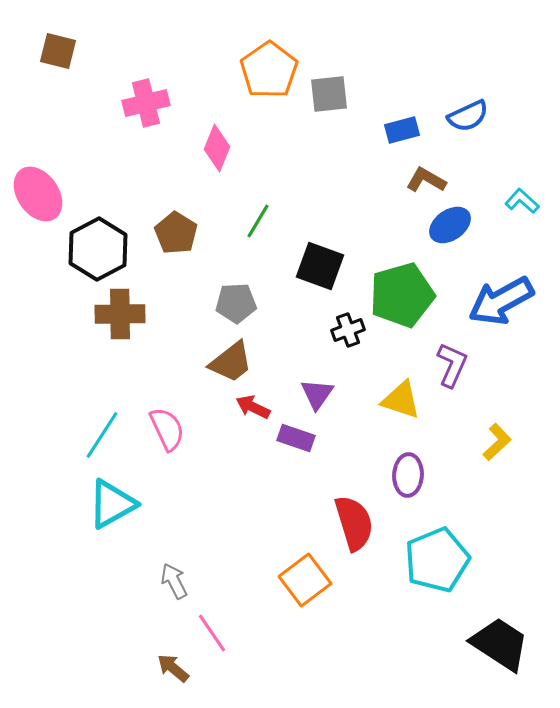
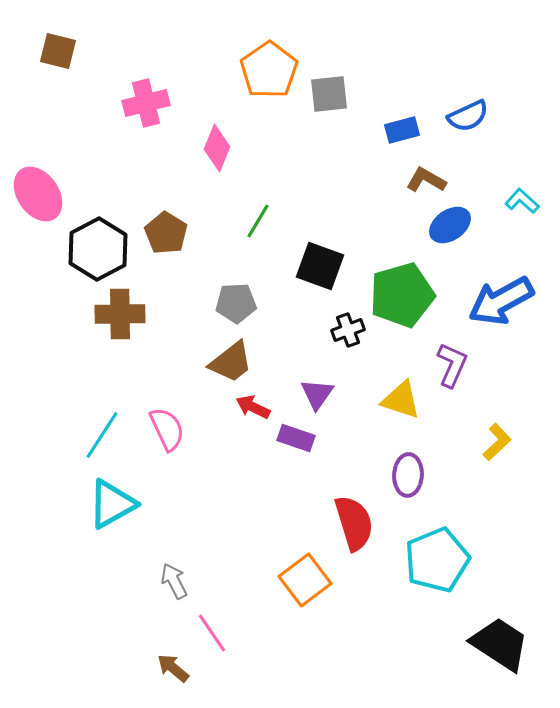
brown pentagon: moved 10 px left
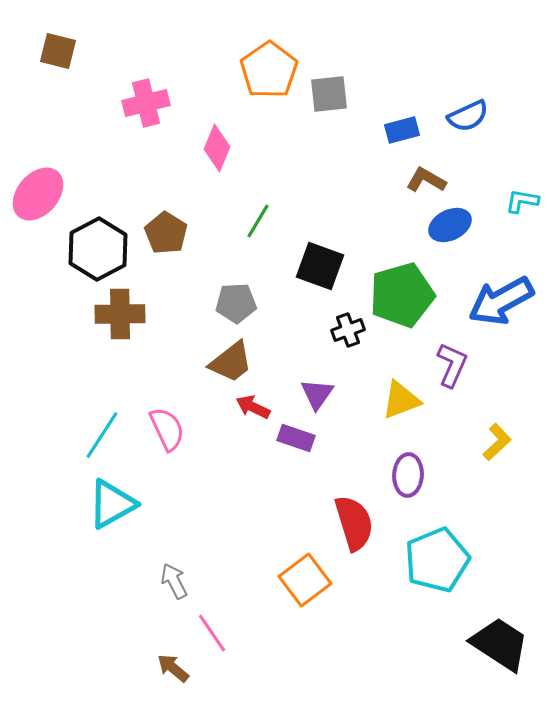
pink ellipse: rotated 76 degrees clockwise
cyan L-shape: rotated 32 degrees counterclockwise
blue ellipse: rotated 9 degrees clockwise
yellow triangle: rotated 39 degrees counterclockwise
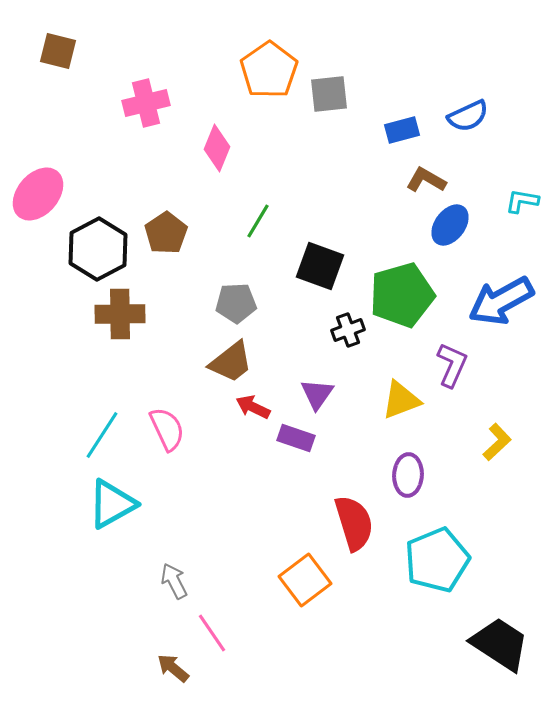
blue ellipse: rotated 27 degrees counterclockwise
brown pentagon: rotated 6 degrees clockwise
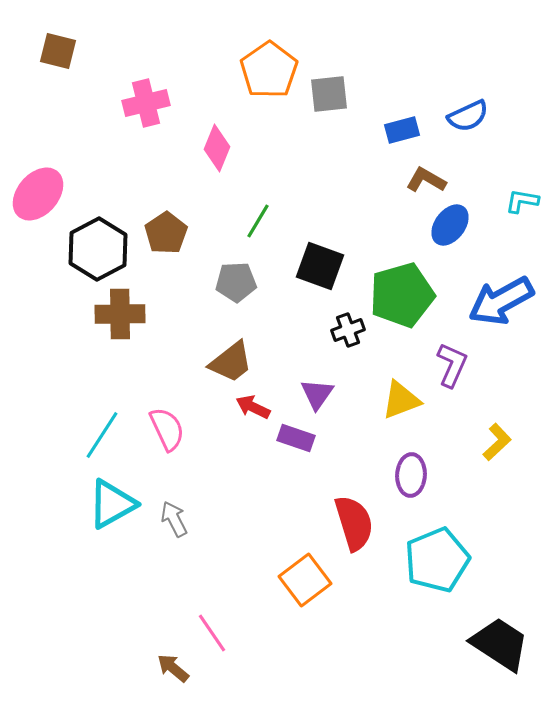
gray pentagon: moved 21 px up
purple ellipse: moved 3 px right
gray arrow: moved 62 px up
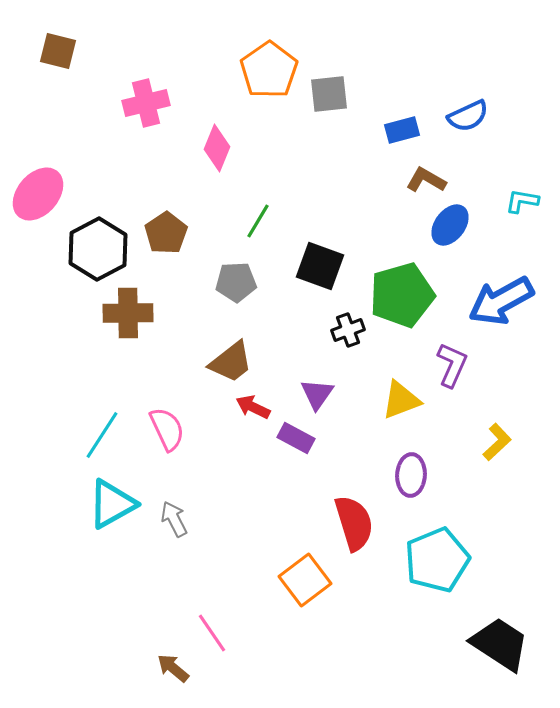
brown cross: moved 8 px right, 1 px up
purple rectangle: rotated 9 degrees clockwise
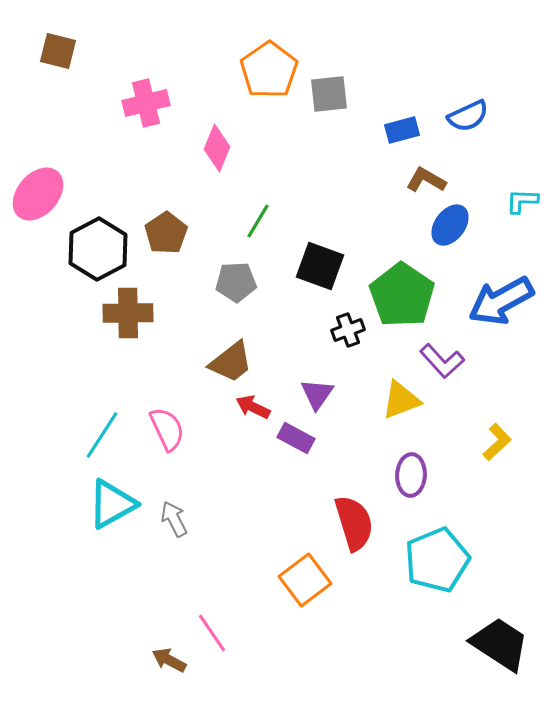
cyan L-shape: rotated 8 degrees counterclockwise
green pentagon: rotated 22 degrees counterclockwise
purple L-shape: moved 10 px left, 4 px up; rotated 114 degrees clockwise
brown arrow: moved 4 px left, 8 px up; rotated 12 degrees counterclockwise
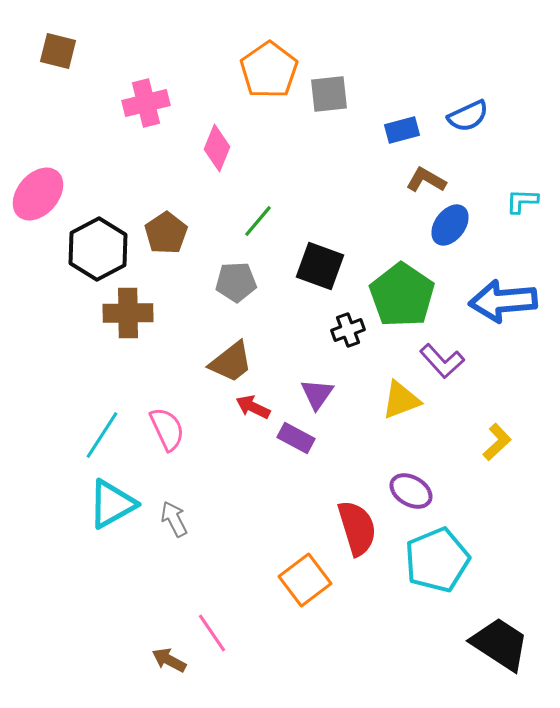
green line: rotated 9 degrees clockwise
blue arrow: moved 2 px right; rotated 24 degrees clockwise
purple ellipse: moved 16 px down; rotated 63 degrees counterclockwise
red semicircle: moved 3 px right, 5 px down
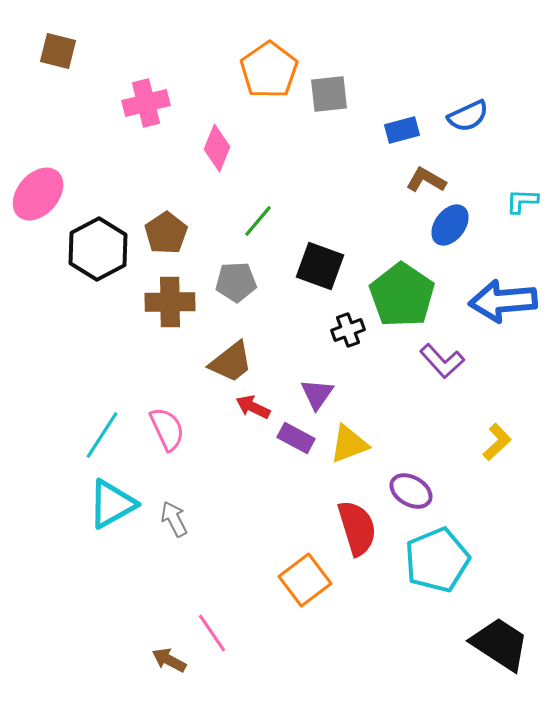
brown cross: moved 42 px right, 11 px up
yellow triangle: moved 52 px left, 44 px down
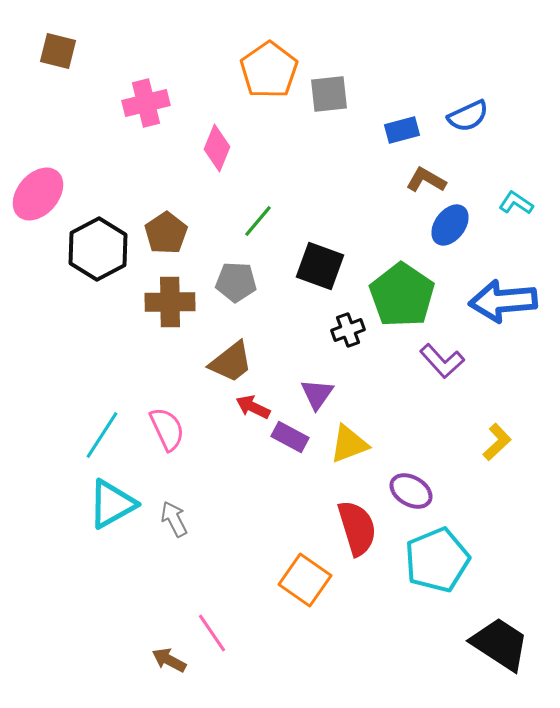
cyan L-shape: moved 6 px left, 2 px down; rotated 32 degrees clockwise
gray pentagon: rotated 6 degrees clockwise
purple rectangle: moved 6 px left, 1 px up
orange square: rotated 18 degrees counterclockwise
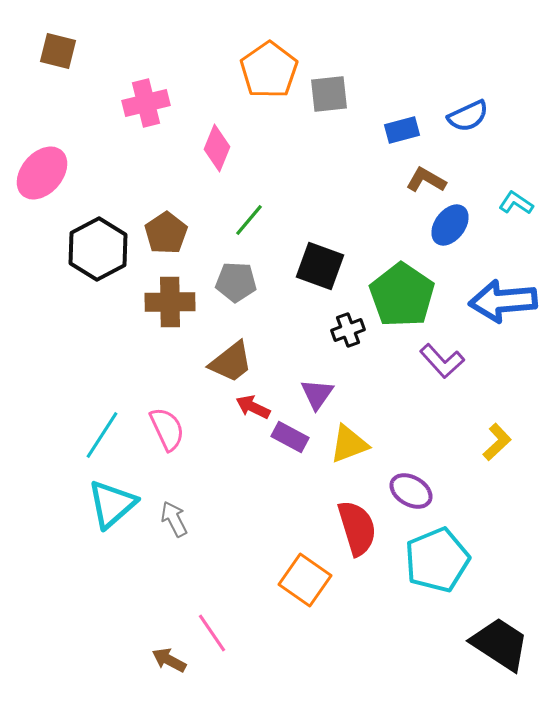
pink ellipse: moved 4 px right, 21 px up
green line: moved 9 px left, 1 px up
cyan triangle: rotated 12 degrees counterclockwise
